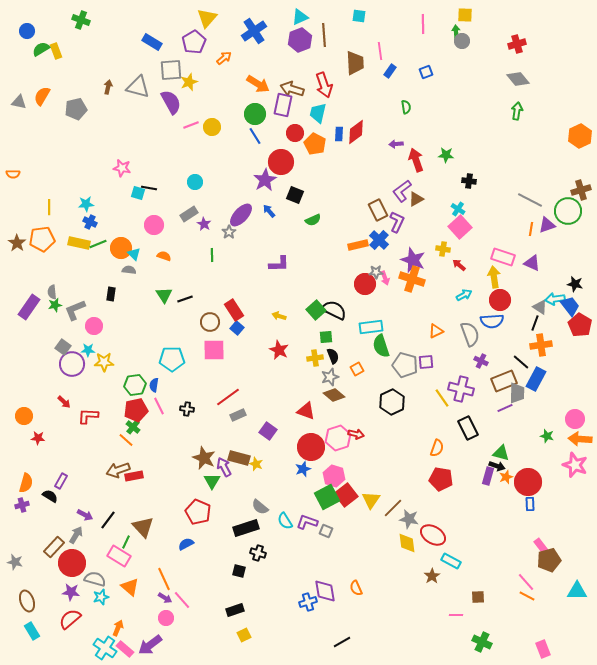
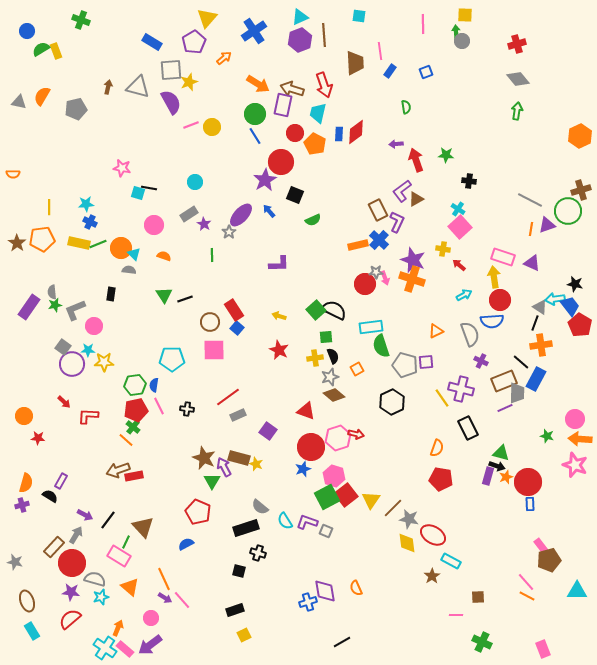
pink circle at (166, 618): moved 15 px left
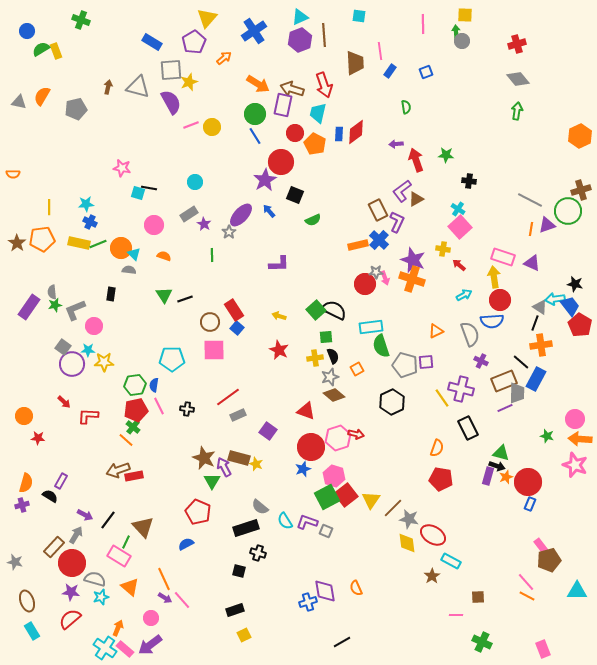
blue rectangle at (530, 504): rotated 24 degrees clockwise
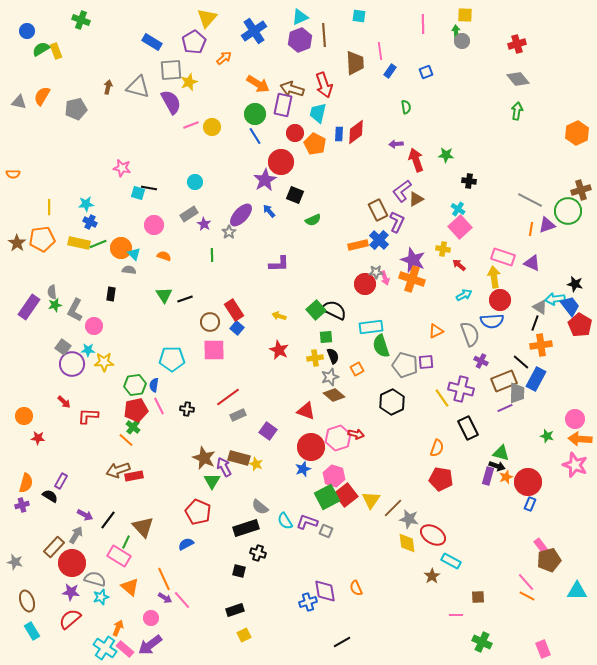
orange hexagon at (580, 136): moved 3 px left, 3 px up
gray L-shape at (75, 310): rotated 40 degrees counterclockwise
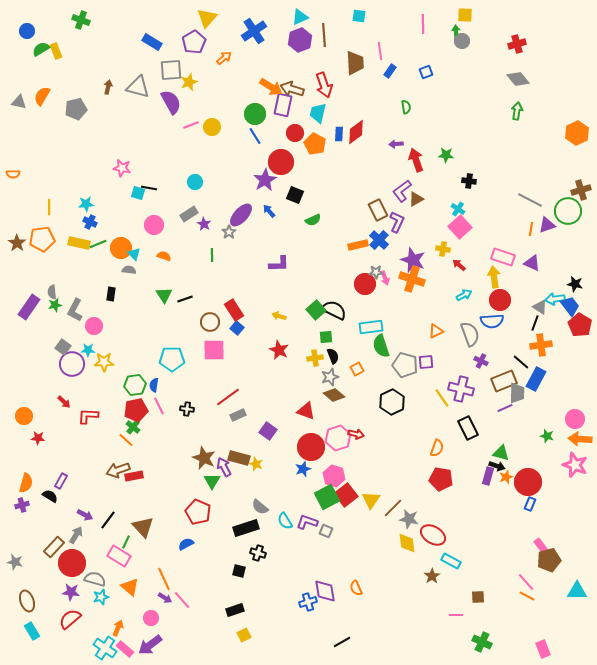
orange arrow at (258, 84): moved 13 px right, 3 px down
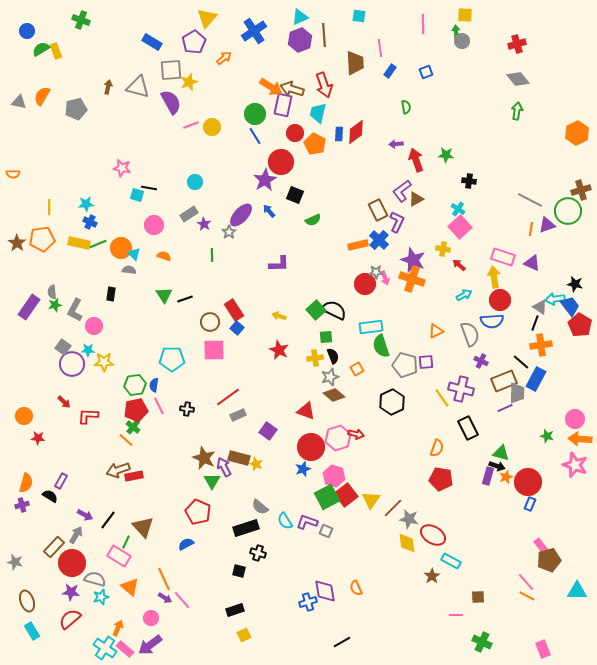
pink line at (380, 51): moved 3 px up
cyan square at (138, 193): moved 1 px left, 2 px down
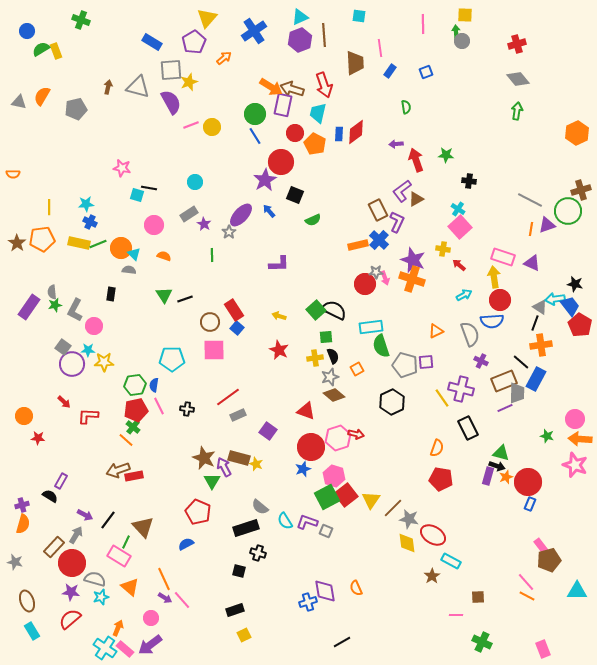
orange semicircle at (26, 483): moved 3 px left, 41 px down
